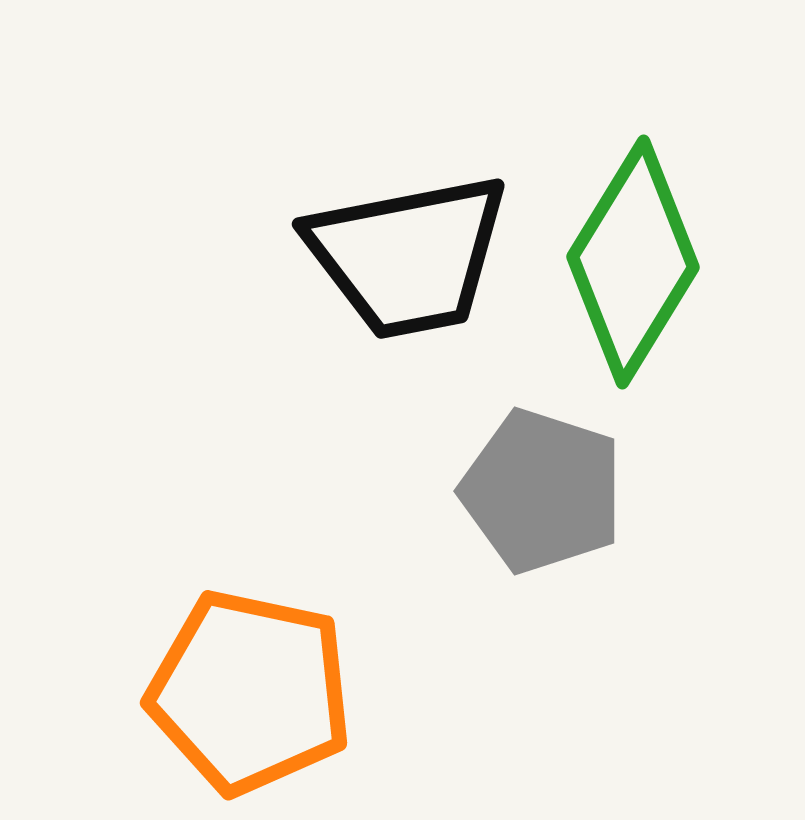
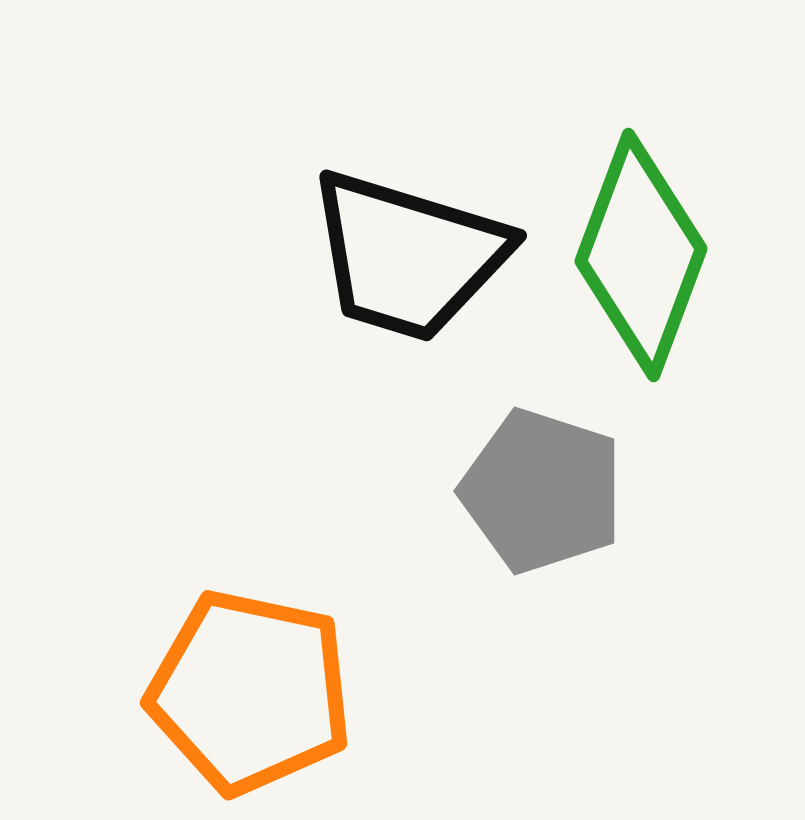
black trapezoid: rotated 28 degrees clockwise
green diamond: moved 8 px right, 7 px up; rotated 11 degrees counterclockwise
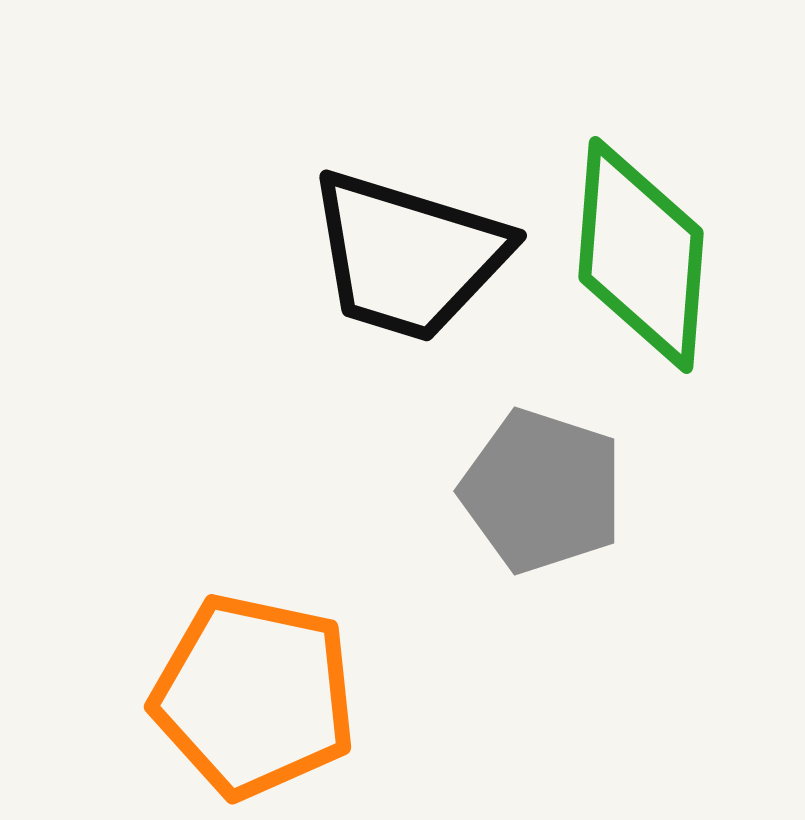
green diamond: rotated 16 degrees counterclockwise
orange pentagon: moved 4 px right, 4 px down
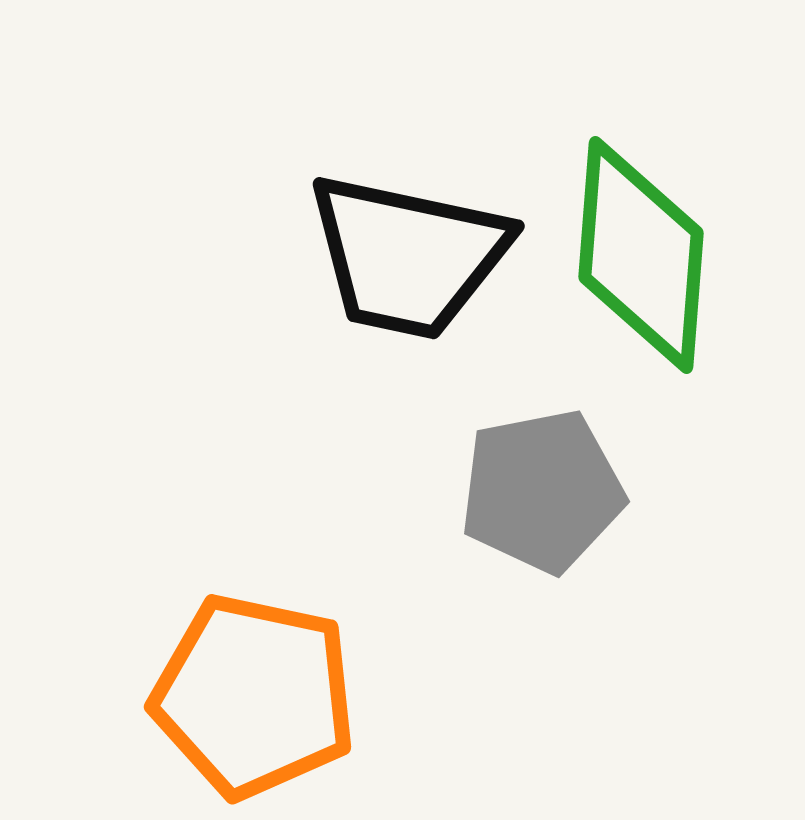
black trapezoid: rotated 5 degrees counterclockwise
gray pentagon: rotated 29 degrees counterclockwise
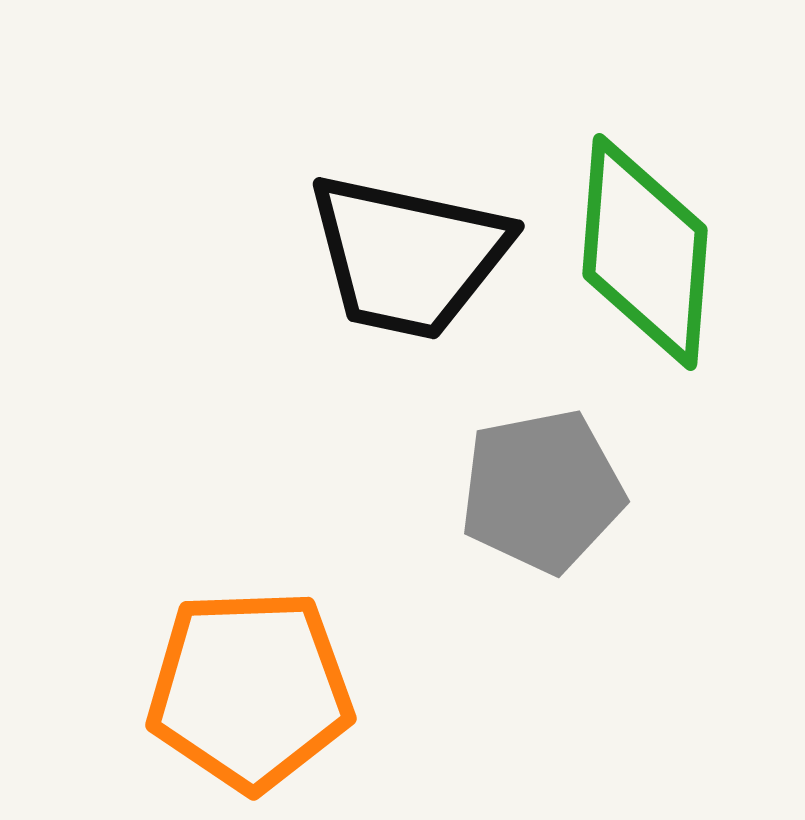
green diamond: moved 4 px right, 3 px up
orange pentagon: moved 4 px left, 6 px up; rotated 14 degrees counterclockwise
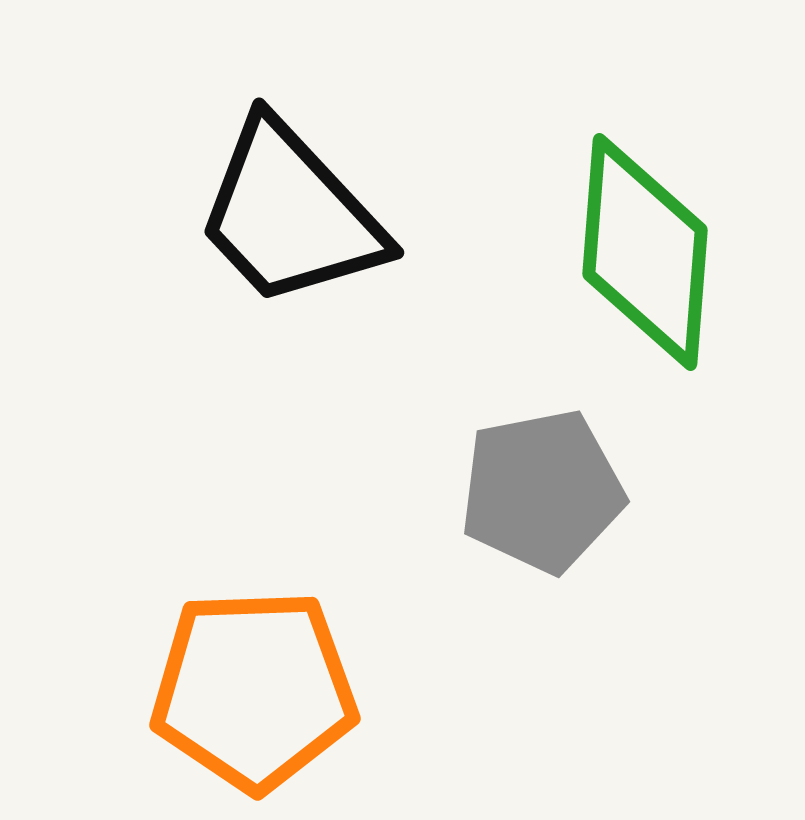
black trapezoid: moved 118 px left, 42 px up; rotated 35 degrees clockwise
orange pentagon: moved 4 px right
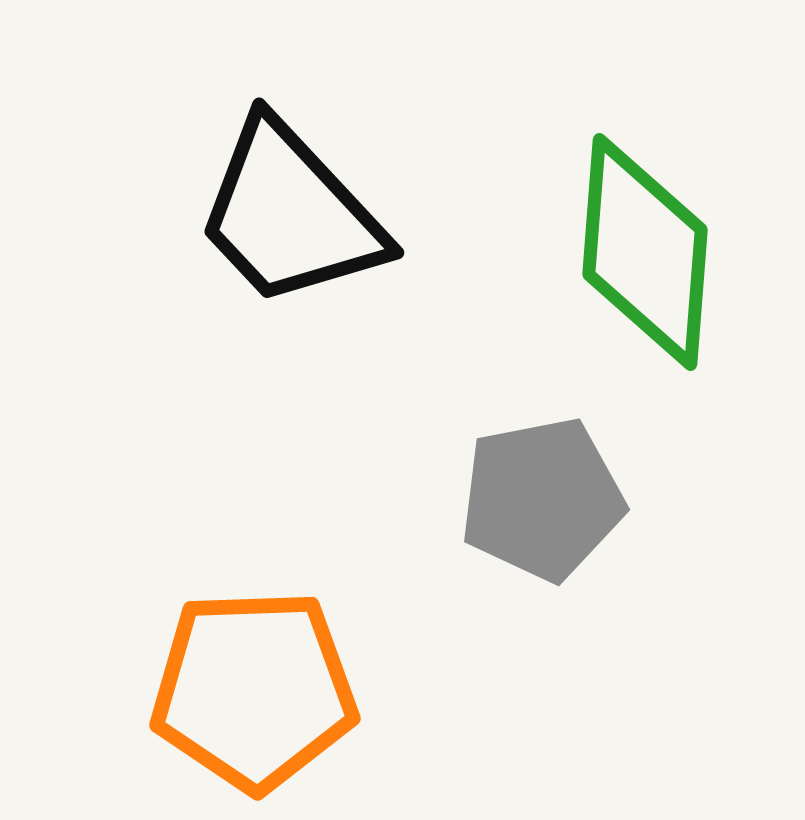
gray pentagon: moved 8 px down
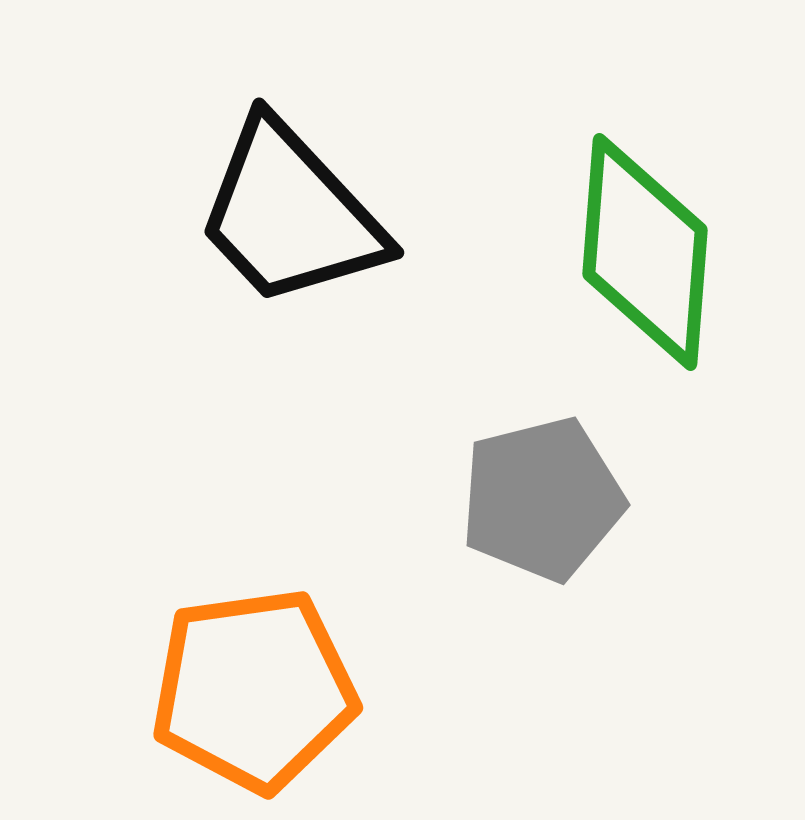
gray pentagon: rotated 3 degrees counterclockwise
orange pentagon: rotated 6 degrees counterclockwise
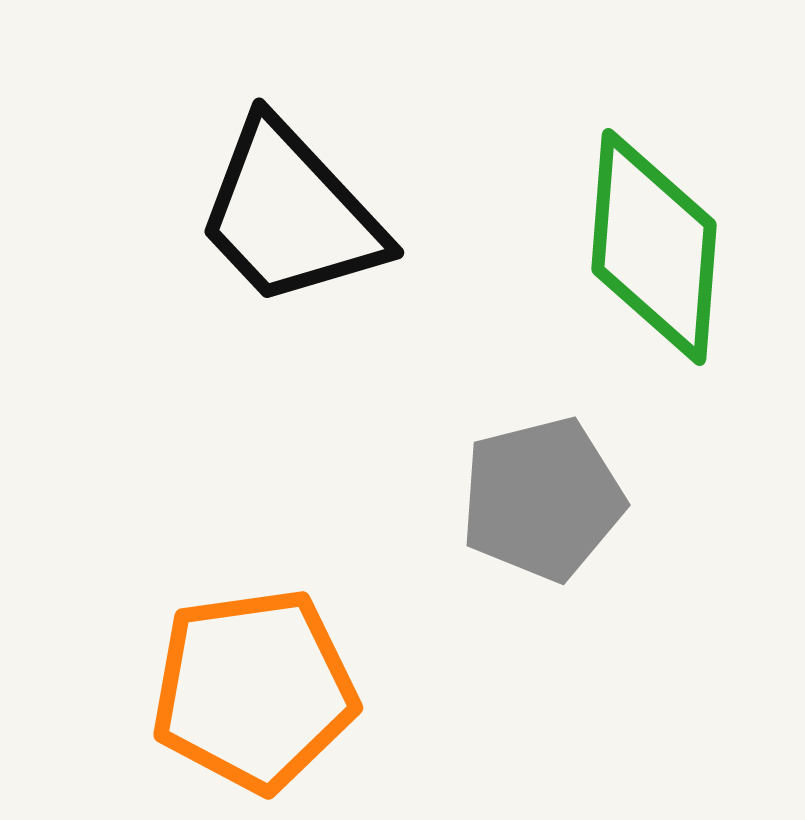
green diamond: moved 9 px right, 5 px up
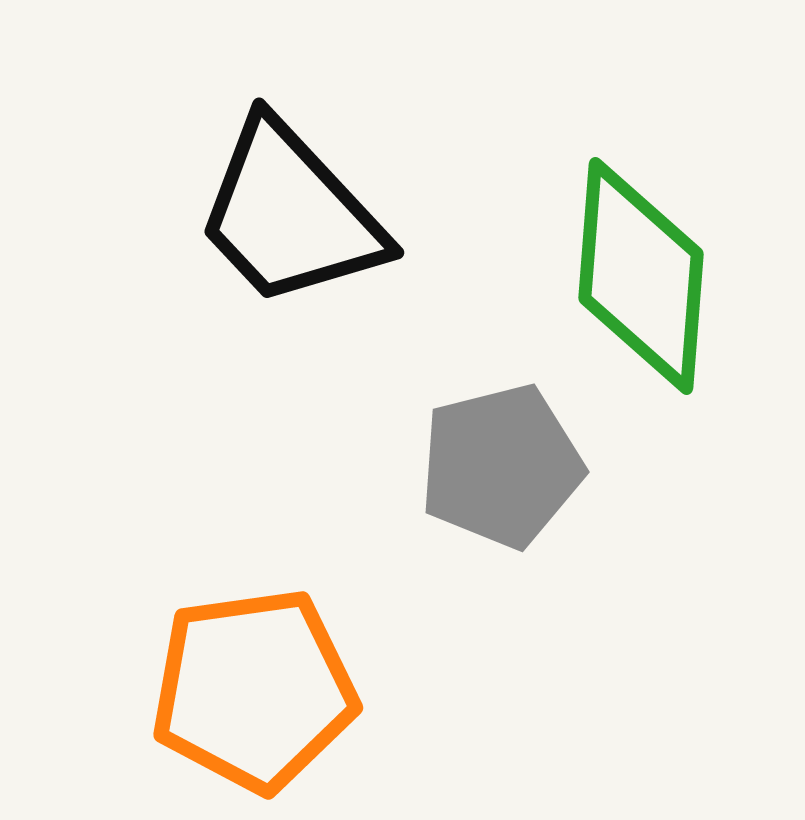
green diamond: moved 13 px left, 29 px down
gray pentagon: moved 41 px left, 33 px up
